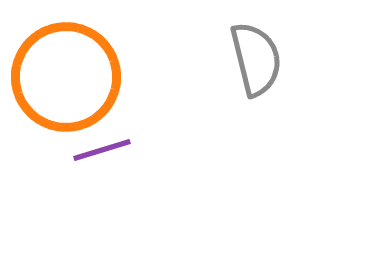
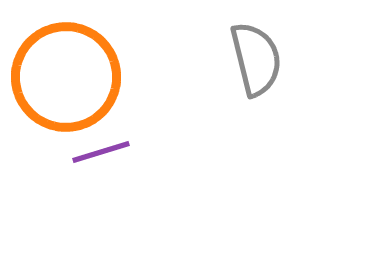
purple line: moved 1 px left, 2 px down
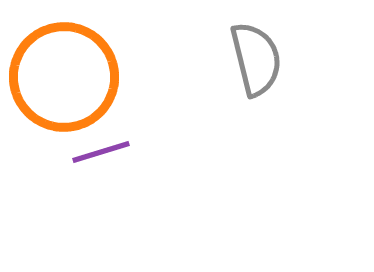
orange circle: moved 2 px left
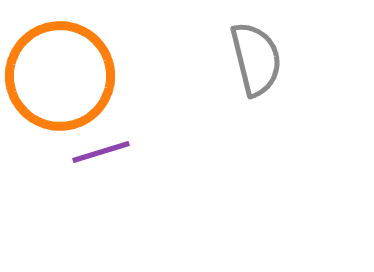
orange circle: moved 4 px left, 1 px up
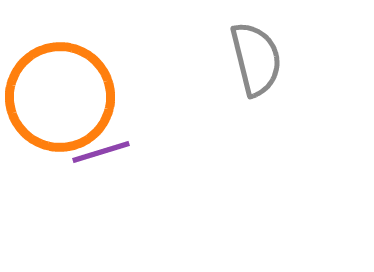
orange circle: moved 21 px down
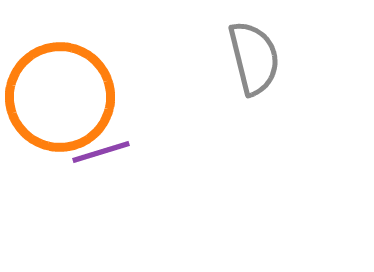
gray semicircle: moved 2 px left, 1 px up
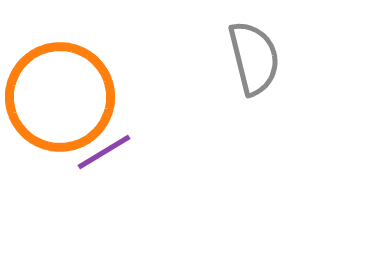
purple line: moved 3 px right; rotated 14 degrees counterclockwise
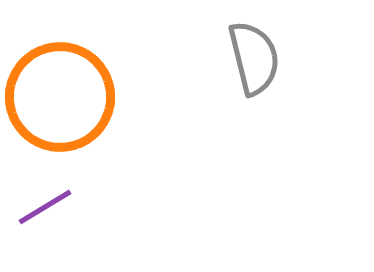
purple line: moved 59 px left, 55 px down
